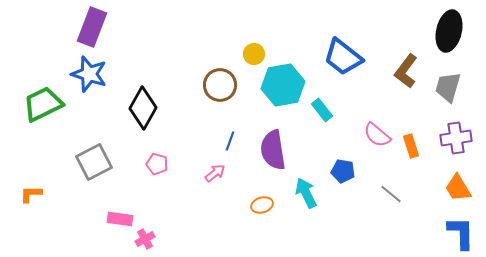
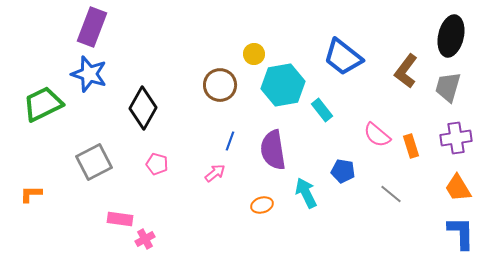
black ellipse: moved 2 px right, 5 px down
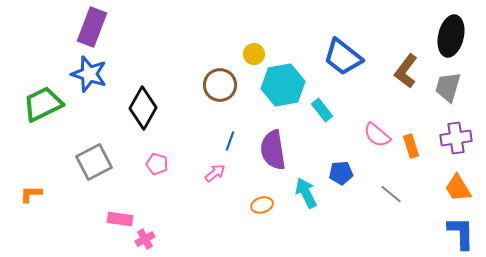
blue pentagon: moved 2 px left, 2 px down; rotated 15 degrees counterclockwise
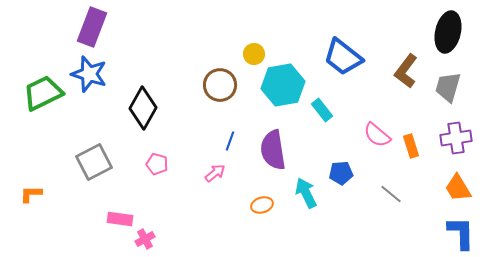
black ellipse: moved 3 px left, 4 px up
green trapezoid: moved 11 px up
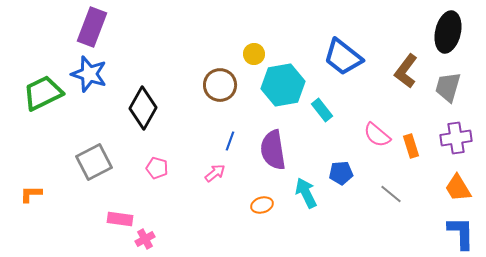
pink pentagon: moved 4 px down
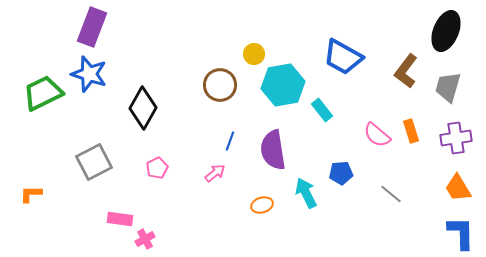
black ellipse: moved 2 px left, 1 px up; rotated 9 degrees clockwise
blue trapezoid: rotated 9 degrees counterclockwise
orange rectangle: moved 15 px up
pink pentagon: rotated 30 degrees clockwise
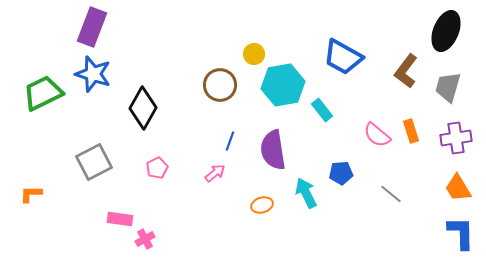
blue star: moved 4 px right
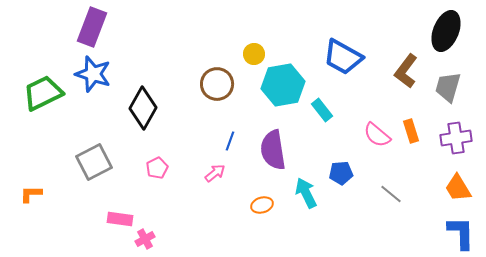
brown circle: moved 3 px left, 1 px up
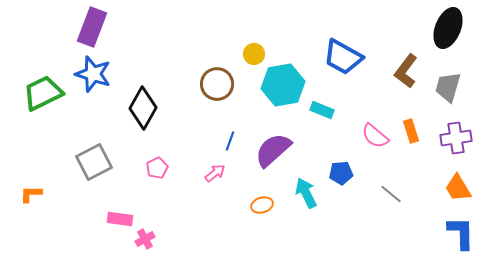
black ellipse: moved 2 px right, 3 px up
cyan rectangle: rotated 30 degrees counterclockwise
pink semicircle: moved 2 px left, 1 px down
purple semicircle: rotated 57 degrees clockwise
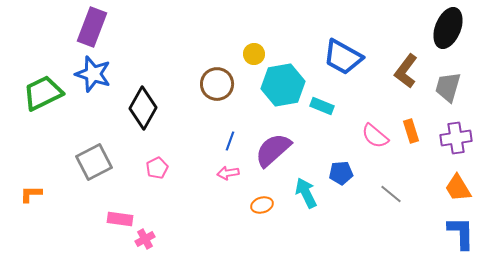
cyan rectangle: moved 4 px up
pink arrow: moved 13 px right; rotated 150 degrees counterclockwise
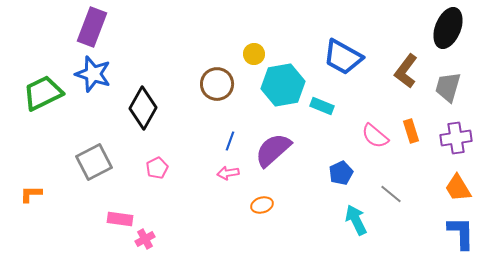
blue pentagon: rotated 20 degrees counterclockwise
cyan arrow: moved 50 px right, 27 px down
